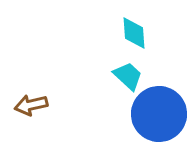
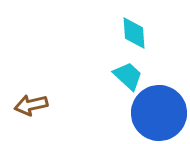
blue circle: moved 1 px up
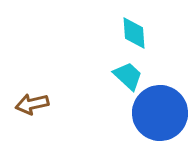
brown arrow: moved 1 px right, 1 px up
blue circle: moved 1 px right
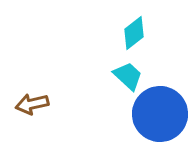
cyan diamond: rotated 56 degrees clockwise
blue circle: moved 1 px down
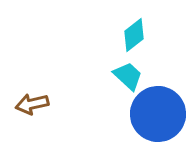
cyan diamond: moved 2 px down
blue circle: moved 2 px left
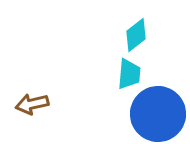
cyan diamond: moved 2 px right
cyan trapezoid: moved 1 px right, 2 px up; rotated 52 degrees clockwise
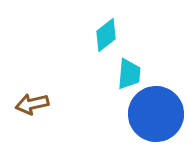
cyan diamond: moved 30 px left
blue circle: moved 2 px left
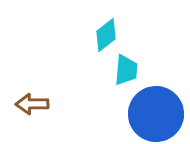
cyan trapezoid: moved 3 px left, 4 px up
brown arrow: rotated 12 degrees clockwise
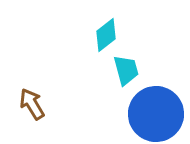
cyan trapezoid: rotated 20 degrees counterclockwise
brown arrow: rotated 60 degrees clockwise
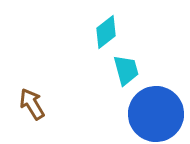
cyan diamond: moved 3 px up
